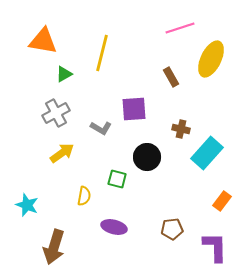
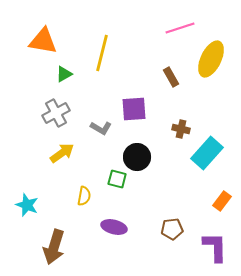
black circle: moved 10 px left
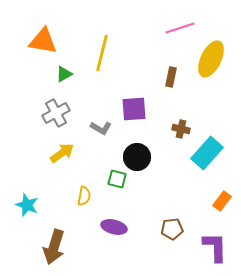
brown rectangle: rotated 42 degrees clockwise
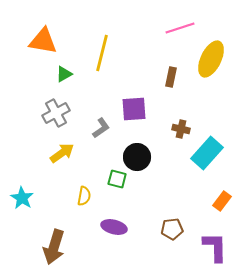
gray L-shape: rotated 65 degrees counterclockwise
cyan star: moved 5 px left, 7 px up; rotated 10 degrees clockwise
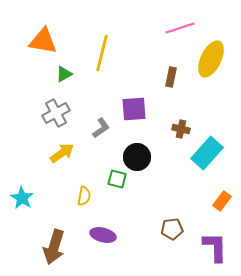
purple ellipse: moved 11 px left, 8 px down
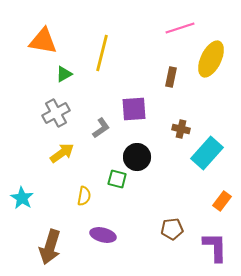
brown arrow: moved 4 px left
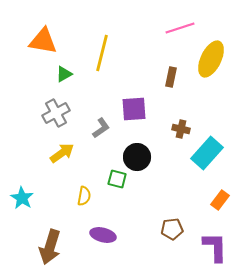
orange rectangle: moved 2 px left, 1 px up
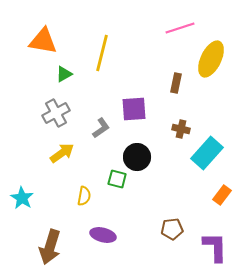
brown rectangle: moved 5 px right, 6 px down
orange rectangle: moved 2 px right, 5 px up
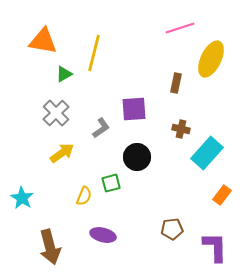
yellow line: moved 8 px left
gray cross: rotated 16 degrees counterclockwise
green square: moved 6 px left, 4 px down; rotated 30 degrees counterclockwise
yellow semicircle: rotated 12 degrees clockwise
brown arrow: rotated 32 degrees counterclockwise
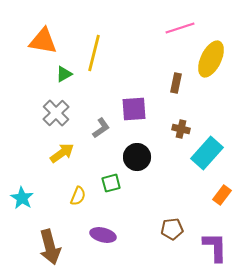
yellow semicircle: moved 6 px left
